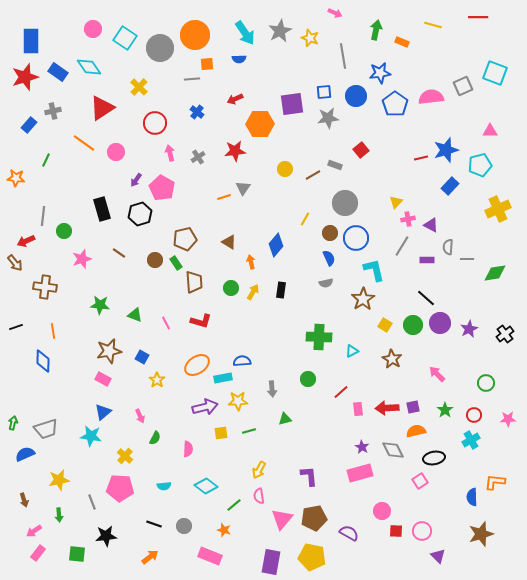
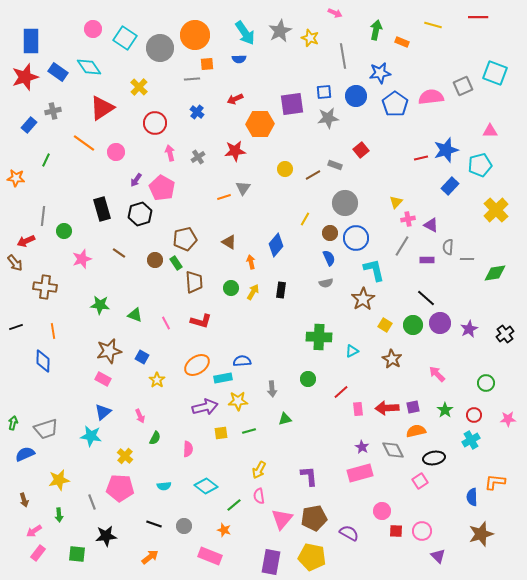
yellow cross at (498, 209): moved 2 px left, 1 px down; rotated 20 degrees counterclockwise
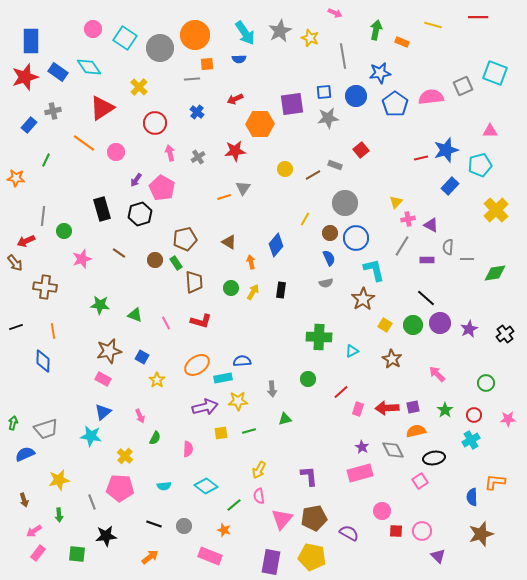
pink rectangle at (358, 409): rotated 24 degrees clockwise
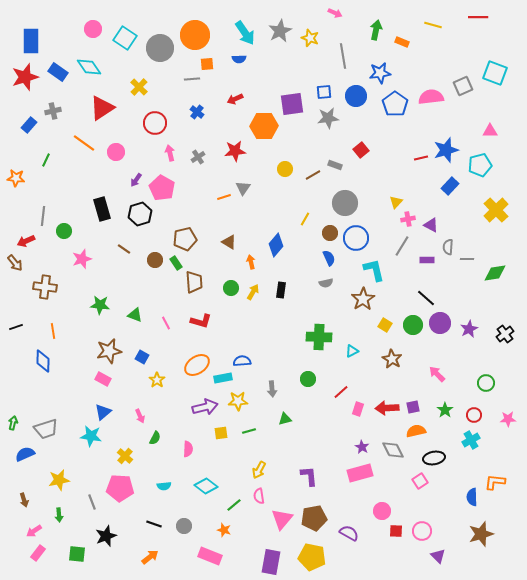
orange hexagon at (260, 124): moved 4 px right, 2 px down
brown line at (119, 253): moved 5 px right, 4 px up
black star at (106, 536): rotated 15 degrees counterclockwise
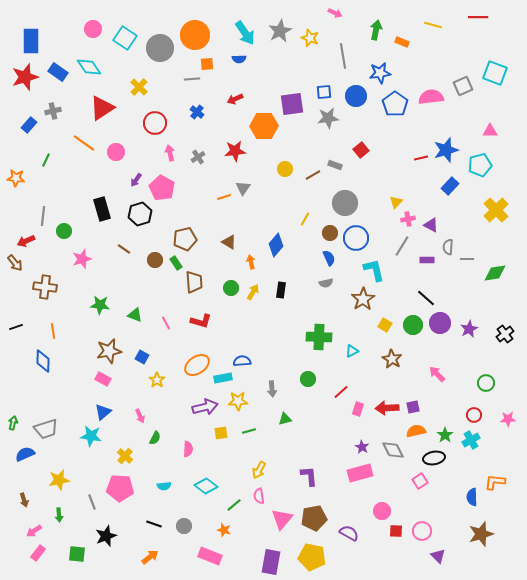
green star at (445, 410): moved 25 px down
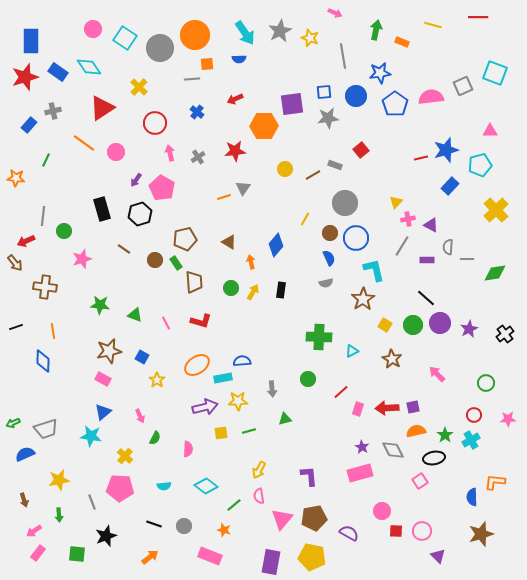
green arrow at (13, 423): rotated 128 degrees counterclockwise
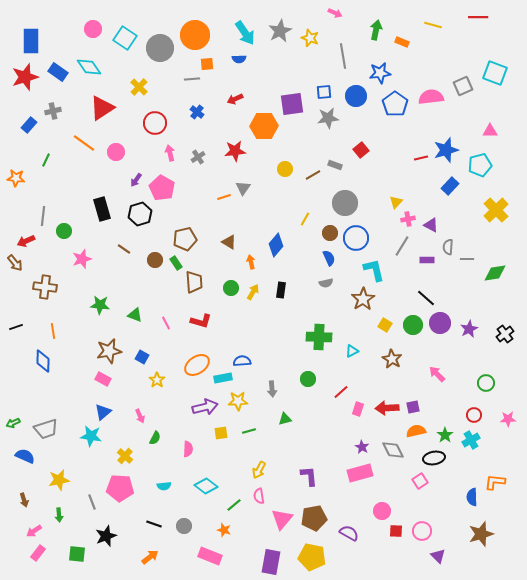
blue semicircle at (25, 454): moved 2 px down; rotated 48 degrees clockwise
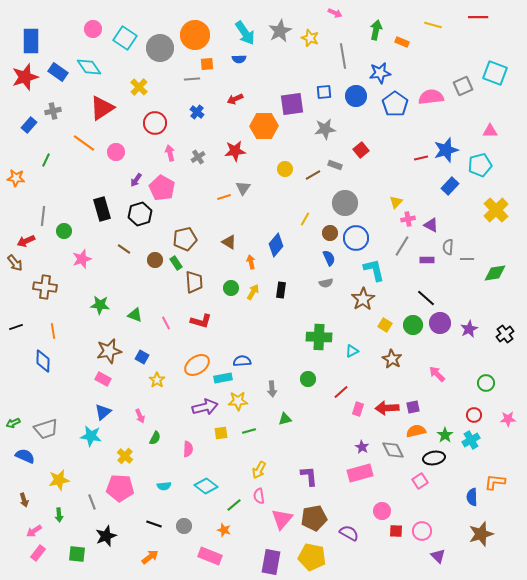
gray star at (328, 118): moved 3 px left, 11 px down
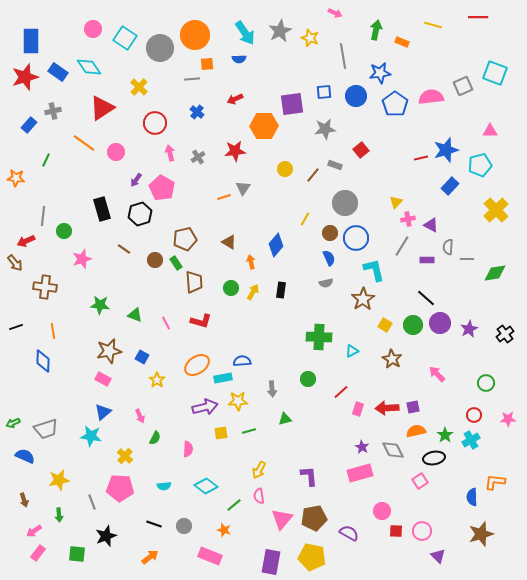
brown line at (313, 175): rotated 21 degrees counterclockwise
